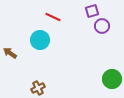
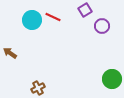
purple square: moved 7 px left, 1 px up; rotated 16 degrees counterclockwise
cyan circle: moved 8 px left, 20 px up
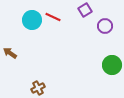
purple circle: moved 3 px right
green circle: moved 14 px up
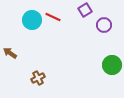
purple circle: moved 1 px left, 1 px up
brown cross: moved 10 px up
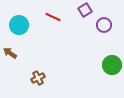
cyan circle: moved 13 px left, 5 px down
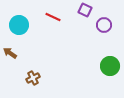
purple square: rotated 32 degrees counterclockwise
green circle: moved 2 px left, 1 px down
brown cross: moved 5 px left
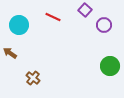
purple square: rotated 16 degrees clockwise
brown cross: rotated 24 degrees counterclockwise
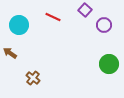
green circle: moved 1 px left, 2 px up
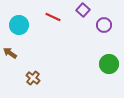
purple square: moved 2 px left
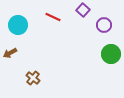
cyan circle: moved 1 px left
brown arrow: rotated 64 degrees counterclockwise
green circle: moved 2 px right, 10 px up
